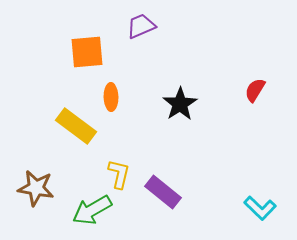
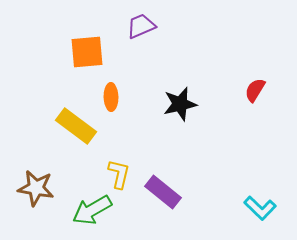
black star: rotated 20 degrees clockwise
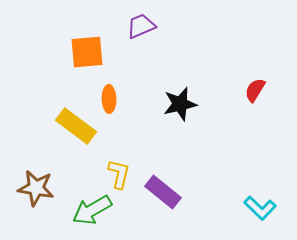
orange ellipse: moved 2 px left, 2 px down
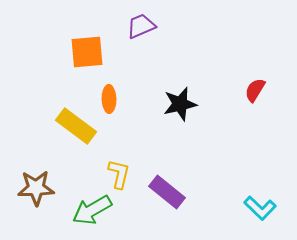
brown star: rotated 12 degrees counterclockwise
purple rectangle: moved 4 px right
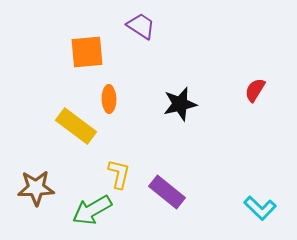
purple trapezoid: rotated 56 degrees clockwise
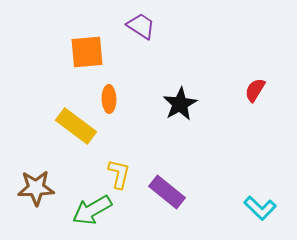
black star: rotated 16 degrees counterclockwise
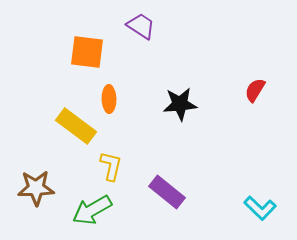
orange square: rotated 12 degrees clockwise
black star: rotated 24 degrees clockwise
yellow L-shape: moved 8 px left, 8 px up
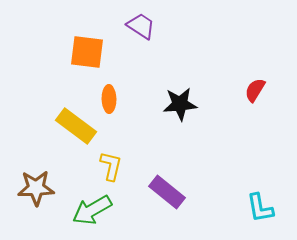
cyan L-shape: rotated 36 degrees clockwise
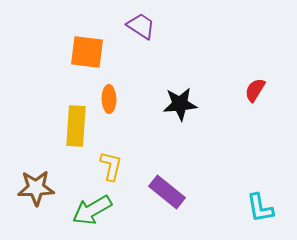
yellow rectangle: rotated 57 degrees clockwise
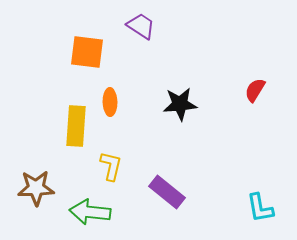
orange ellipse: moved 1 px right, 3 px down
green arrow: moved 2 px left, 2 px down; rotated 36 degrees clockwise
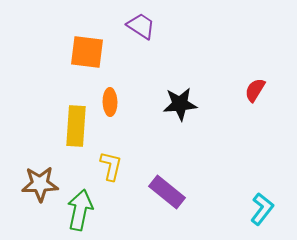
brown star: moved 4 px right, 4 px up
cyan L-shape: moved 2 px right, 1 px down; rotated 132 degrees counterclockwise
green arrow: moved 10 px left, 2 px up; rotated 96 degrees clockwise
